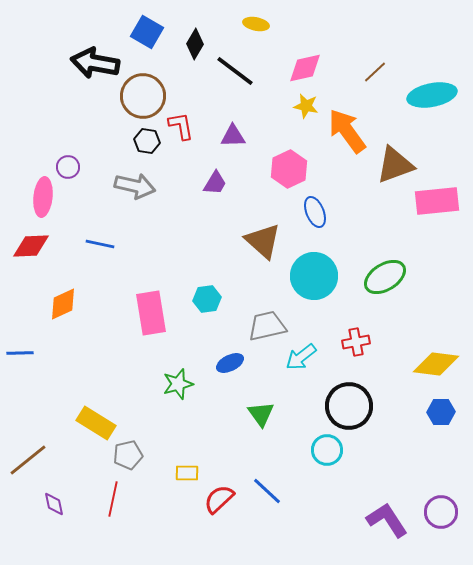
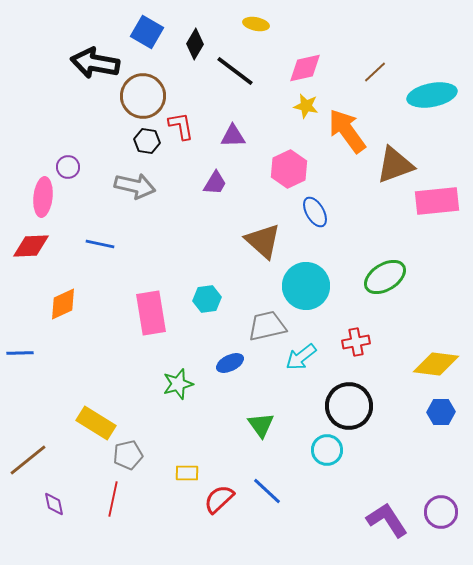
blue ellipse at (315, 212): rotated 8 degrees counterclockwise
cyan circle at (314, 276): moved 8 px left, 10 px down
green triangle at (261, 414): moved 11 px down
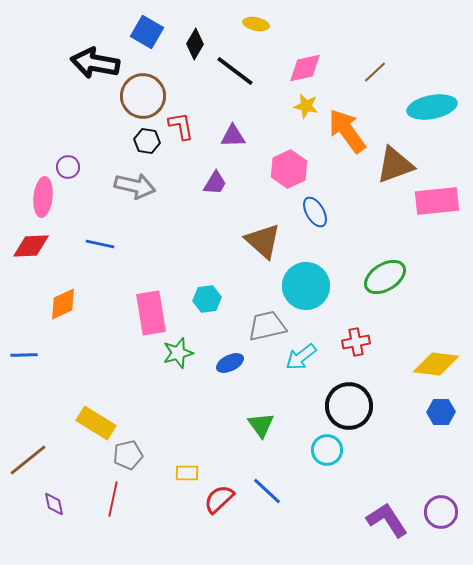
cyan ellipse at (432, 95): moved 12 px down
blue line at (20, 353): moved 4 px right, 2 px down
green star at (178, 384): moved 31 px up
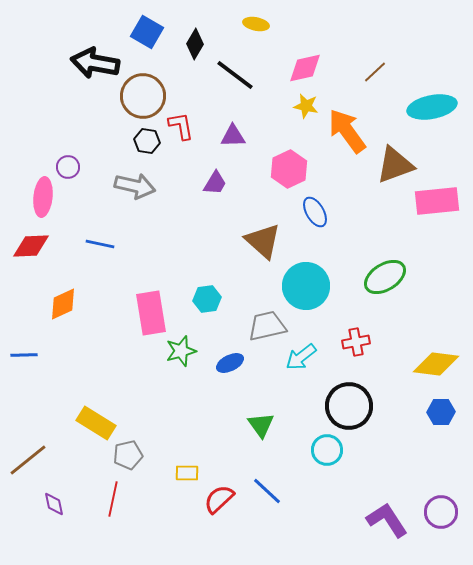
black line at (235, 71): moved 4 px down
green star at (178, 353): moved 3 px right, 2 px up
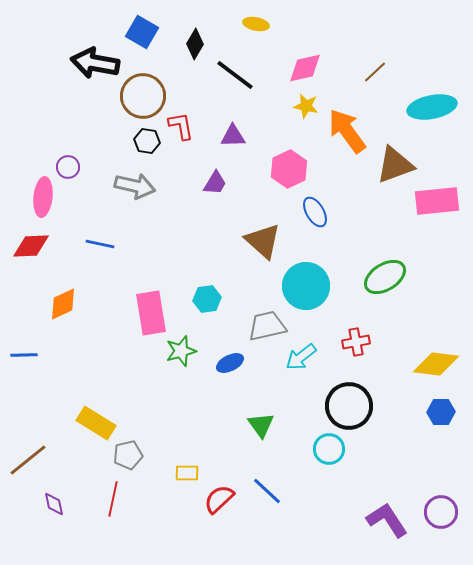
blue square at (147, 32): moved 5 px left
cyan circle at (327, 450): moved 2 px right, 1 px up
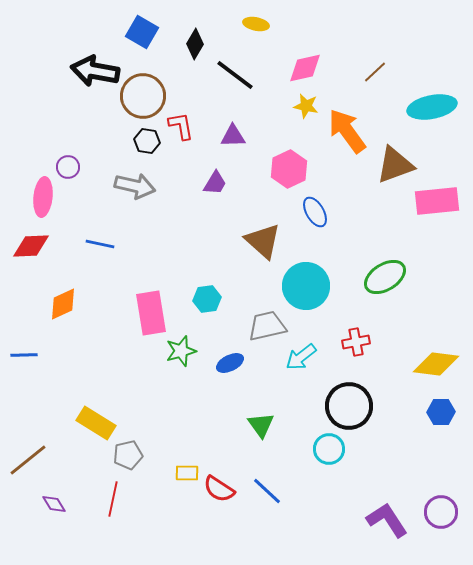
black arrow at (95, 63): moved 8 px down
red semicircle at (219, 499): moved 10 px up; rotated 104 degrees counterclockwise
purple diamond at (54, 504): rotated 20 degrees counterclockwise
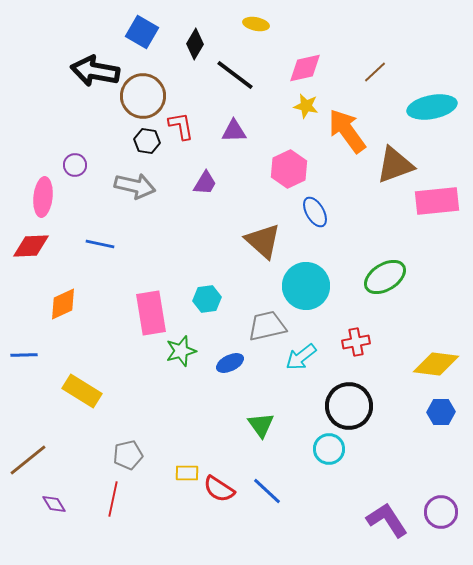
purple triangle at (233, 136): moved 1 px right, 5 px up
purple circle at (68, 167): moved 7 px right, 2 px up
purple trapezoid at (215, 183): moved 10 px left
yellow rectangle at (96, 423): moved 14 px left, 32 px up
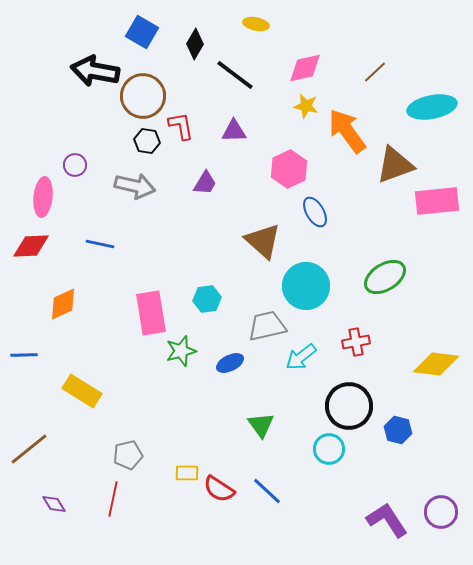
blue hexagon at (441, 412): moved 43 px left, 18 px down; rotated 16 degrees clockwise
brown line at (28, 460): moved 1 px right, 11 px up
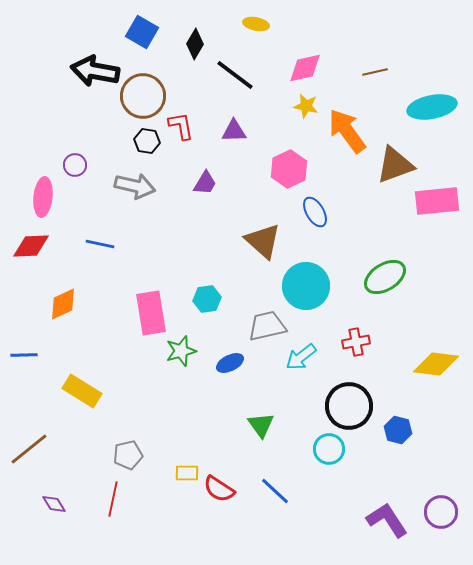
brown line at (375, 72): rotated 30 degrees clockwise
blue line at (267, 491): moved 8 px right
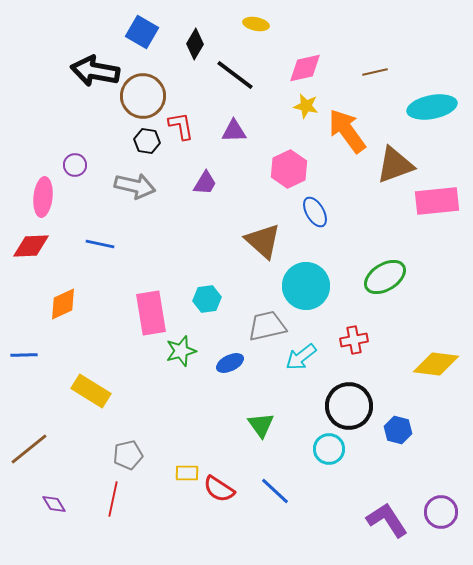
red cross at (356, 342): moved 2 px left, 2 px up
yellow rectangle at (82, 391): moved 9 px right
